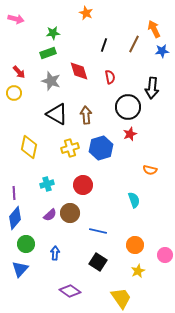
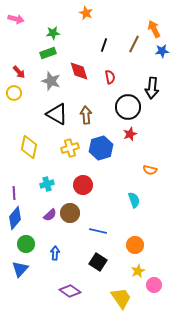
pink circle: moved 11 px left, 30 px down
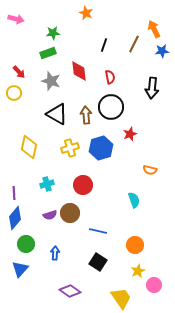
red diamond: rotated 10 degrees clockwise
black circle: moved 17 px left
purple semicircle: rotated 24 degrees clockwise
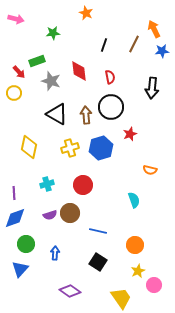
green rectangle: moved 11 px left, 8 px down
blue diamond: rotated 30 degrees clockwise
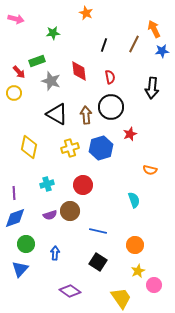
brown circle: moved 2 px up
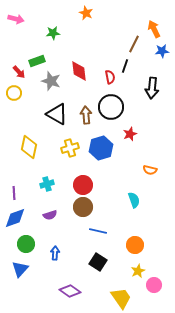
black line: moved 21 px right, 21 px down
brown circle: moved 13 px right, 4 px up
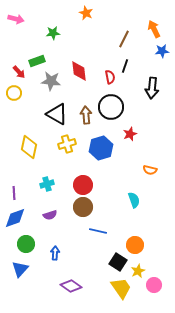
brown line: moved 10 px left, 5 px up
gray star: rotated 12 degrees counterclockwise
yellow cross: moved 3 px left, 4 px up
black square: moved 20 px right
purple diamond: moved 1 px right, 5 px up
yellow trapezoid: moved 10 px up
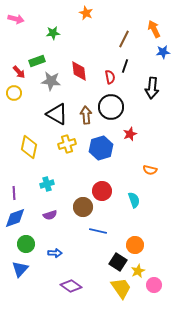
blue star: moved 1 px right, 1 px down
red circle: moved 19 px right, 6 px down
blue arrow: rotated 88 degrees clockwise
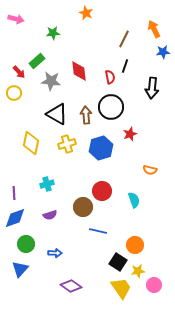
green rectangle: rotated 21 degrees counterclockwise
yellow diamond: moved 2 px right, 4 px up
yellow star: rotated 16 degrees clockwise
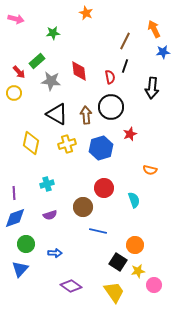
brown line: moved 1 px right, 2 px down
red circle: moved 2 px right, 3 px up
yellow trapezoid: moved 7 px left, 4 px down
